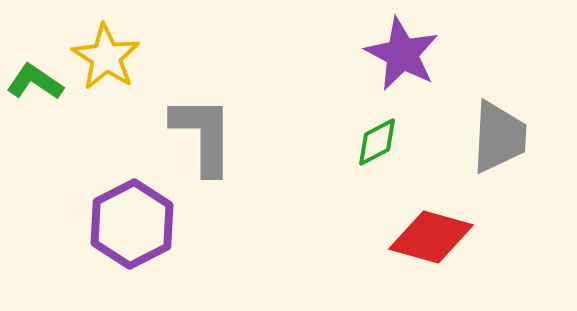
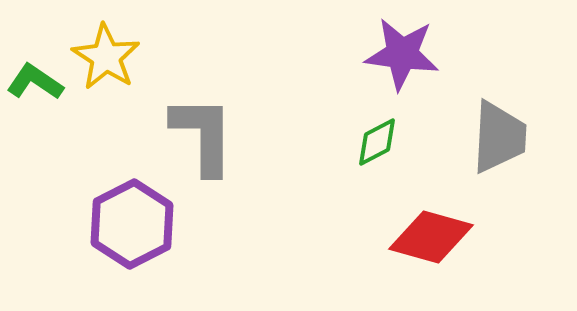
purple star: rotated 20 degrees counterclockwise
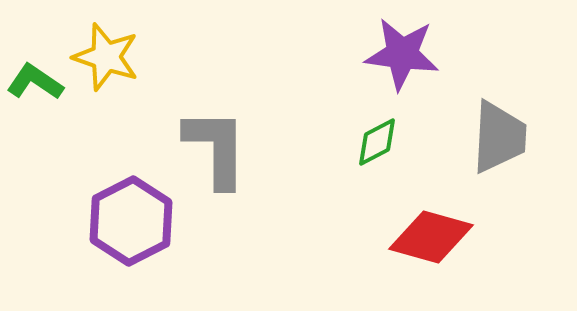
yellow star: rotated 14 degrees counterclockwise
gray L-shape: moved 13 px right, 13 px down
purple hexagon: moved 1 px left, 3 px up
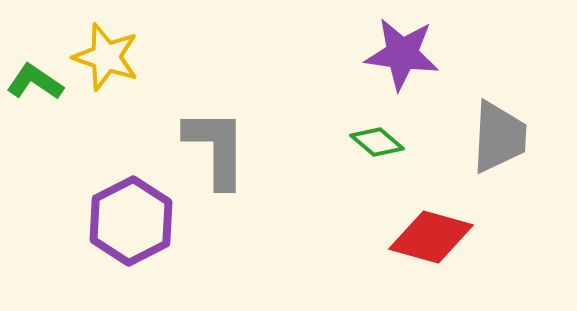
green diamond: rotated 68 degrees clockwise
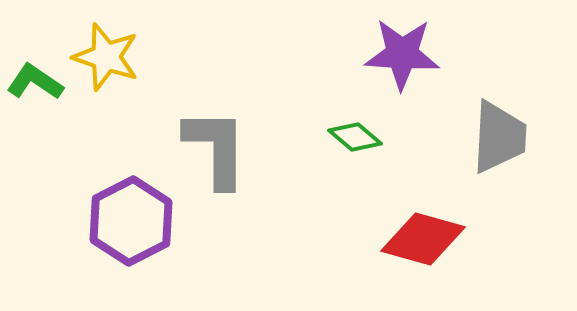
purple star: rotated 4 degrees counterclockwise
green diamond: moved 22 px left, 5 px up
red diamond: moved 8 px left, 2 px down
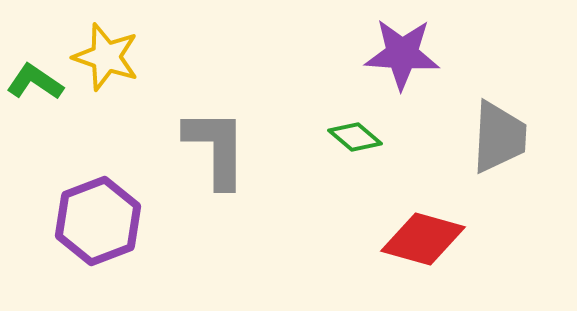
purple hexagon: moved 33 px left; rotated 6 degrees clockwise
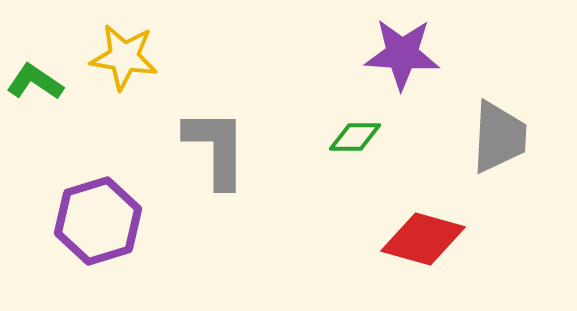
yellow star: moved 18 px right; rotated 10 degrees counterclockwise
green diamond: rotated 40 degrees counterclockwise
purple hexagon: rotated 4 degrees clockwise
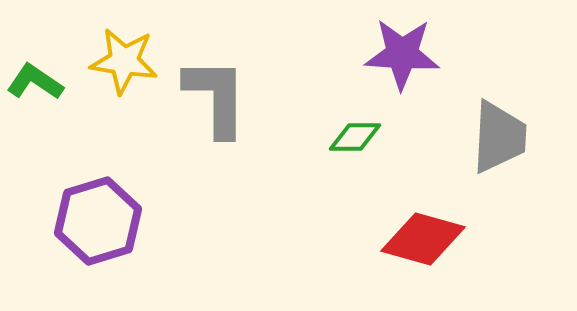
yellow star: moved 4 px down
gray L-shape: moved 51 px up
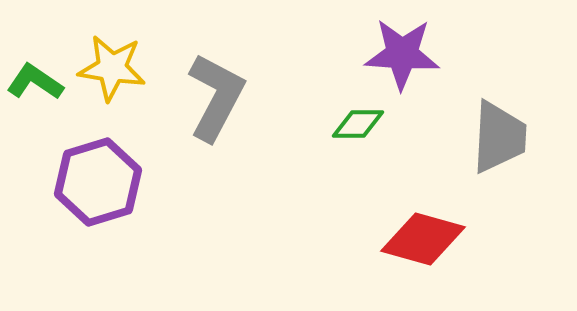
yellow star: moved 12 px left, 7 px down
gray L-shape: rotated 28 degrees clockwise
green diamond: moved 3 px right, 13 px up
purple hexagon: moved 39 px up
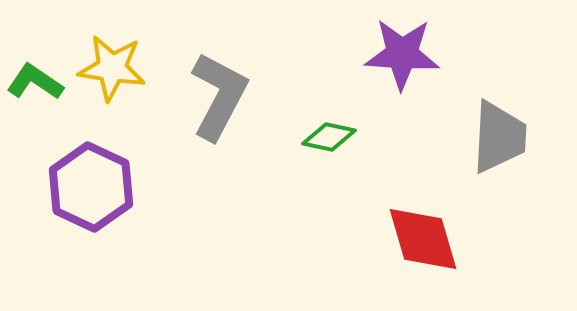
gray L-shape: moved 3 px right, 1 px up
green diamond: moved 29 px left, 13 px down; rotated 12 degrees clockwise
purple hexagon: moved 7 px left, 5 px down; rotated 18 degrees counterclockwise
red diamond: rotated 58 degrees clockwise
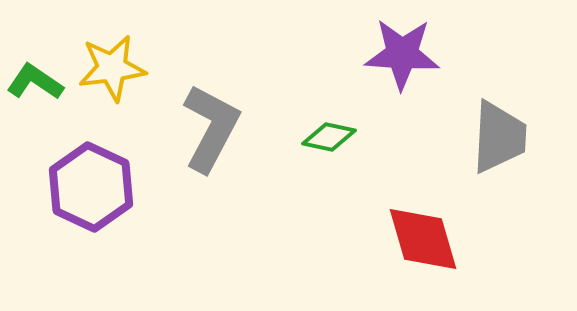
yellow star: rotated 16 degrees counterclockwise
gray L-shape: moved 8 px left, 32 px down
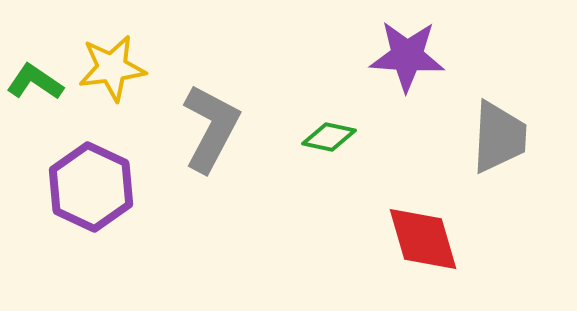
purple star: moved 5 px right, 2 px down
